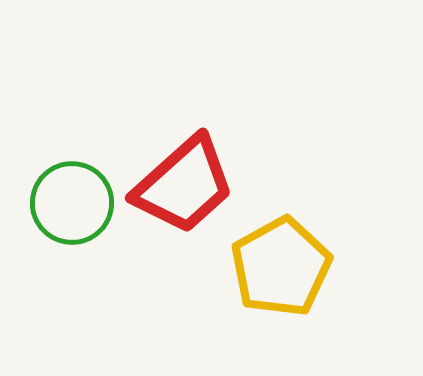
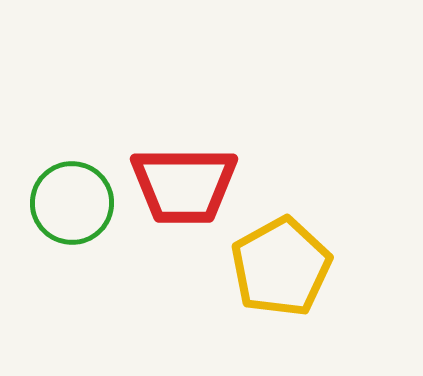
red trapezoid: rotated 42 degrees clockwise
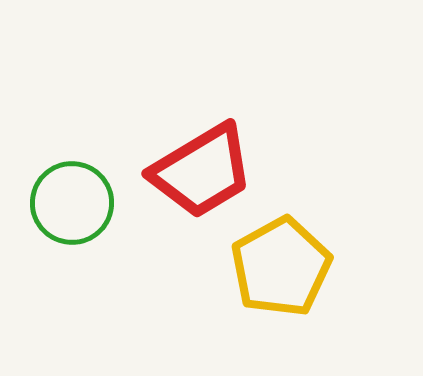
red trapezoid: moved 18 px right, 14 px up; rotated 31 degrees counterclockwise
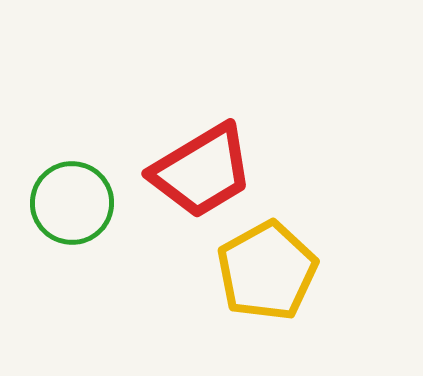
yellow pentagon: moved 14 px left, 4 px down
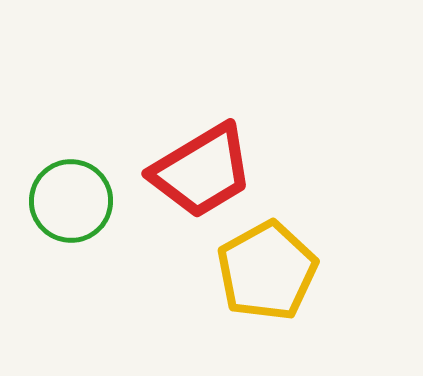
green circle: moved 1 px left, 2 px up
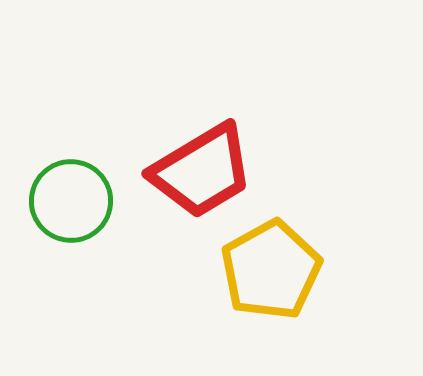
yellow pentagon: moved 4 px right, 1 px up
